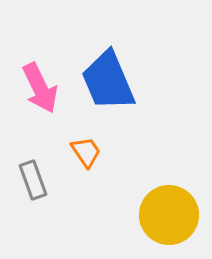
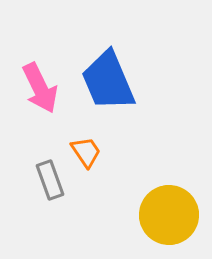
gray rectangle: moved 17 px right
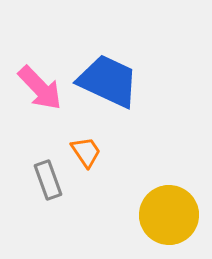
blue trapezoid: rotated 138 degrees clockwise
pink arrow: rotated 18 degrees counterclockwise
gray rectangle: moved 2 px left
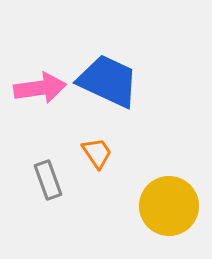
pink arrow: rotated 54 degrees counterclockwise
orange trapezoid: moved 11 px right, 1 px down
yellow circle: moved 9 px up
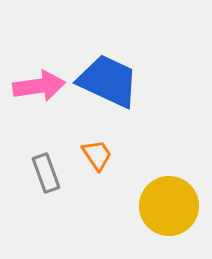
pink arrow: moved 1 px left, 2 px up
orange trapezoid: moved 2 px down
gray rectangle: moved 2 px left, 7 px up
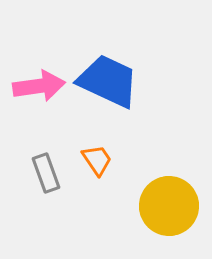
orange trapezoid: moved 5 px down
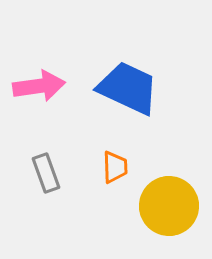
blue trapezoid: moved 20 px right, 7 px down
orange trapezoid: moved 18 px right, 7 px down; rotated 32 degrees clockwise
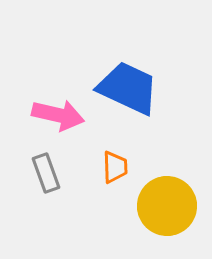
pink arrow: moved 19 px right, 29 px down; rotated 21 degrees clockwise
yellow circle: moved 2 px left
